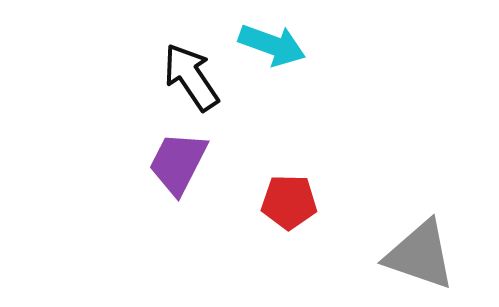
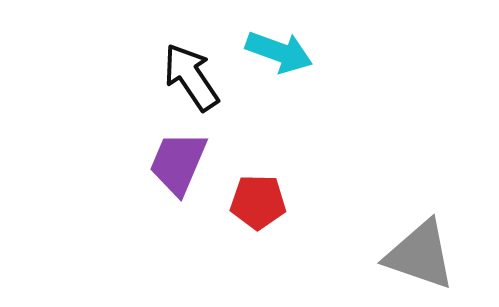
cyan arrow: moved 7 px right, 7 px down
purple trapezoid: rotated 4 degrees counterclockwise
red pentagon: moved 31 px left
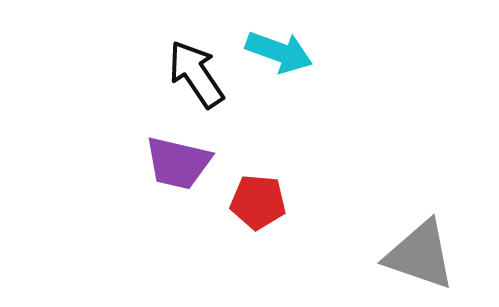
black arrow: moved 5 px right, 3 px up
purple trapezoid: rotated 100 degrees counterclockwise
red pentagon: rotated 4 degrees clockwise
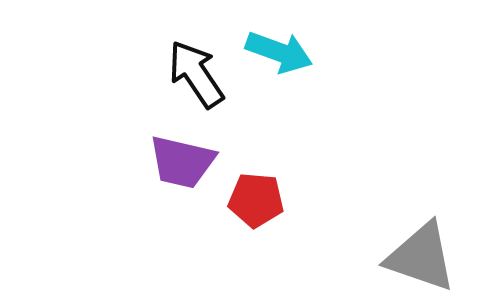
purple trapezoid: moved 4 px right, 1 px up
red pentagon: moved 2 px left, 2 px up
gray triangle: moved 1 px right, 2 px down
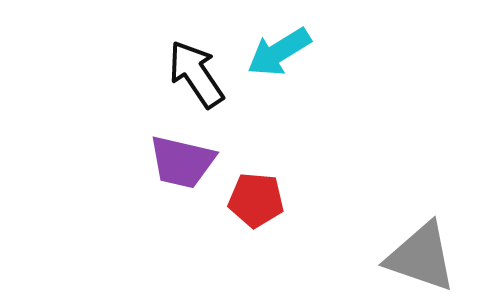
cyan arrow: rotated 128 degrees clockwise
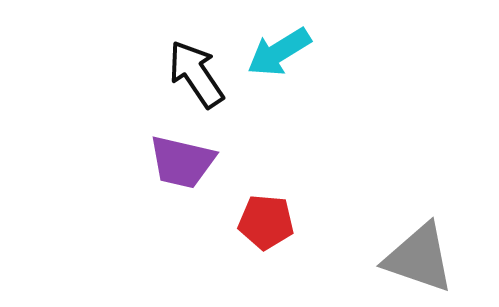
red pentagon: moved 10 px right, 22 px down
gray triangle: moved 2 px left, 1 px down
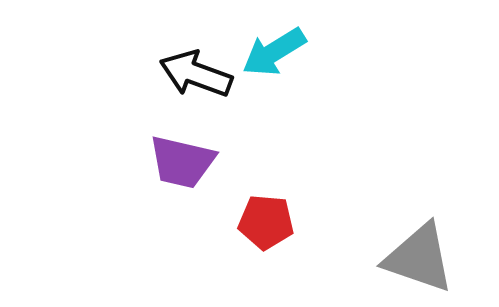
cyan arrow: moved 5 px left
black arrow: rotated 36 degrees counterclockwise
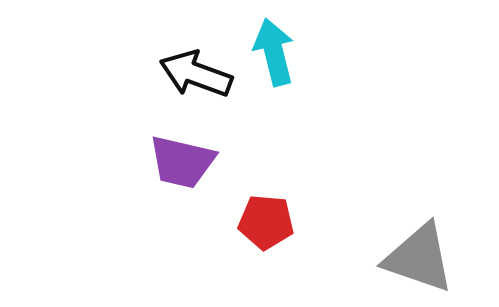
cyan arrow: rotated 108 degrees clockwise
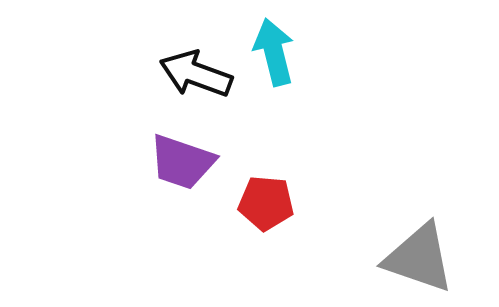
purple trapezoid: rotated 6 degrees clockwise
red pentagon: moved 19 px up
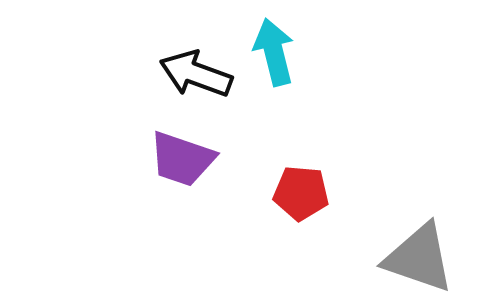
purple trapezoid: moved 3 px up
red pentagon: moved 35 px right, 10 px up
